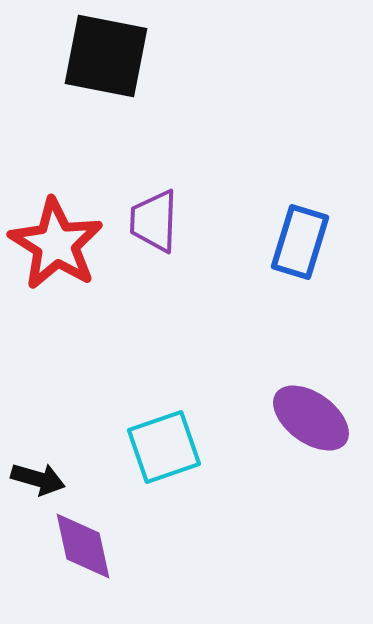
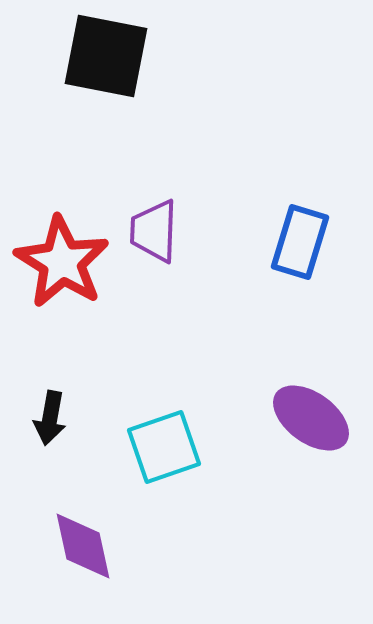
purple trapezoid: moved 10 px down
red star: moved 6 px right, 18 px down
black arrow: moved 12 px right, 61 px up; rotated 84 degrees clockwise
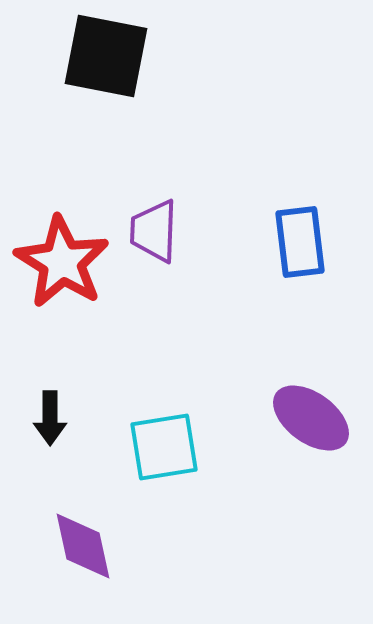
blue rectangle: rotated 24 degrees counterclockwise
black arrow: rotated 10 degrees counterclockwise
cyan square: rotated 10 degrees clockwise
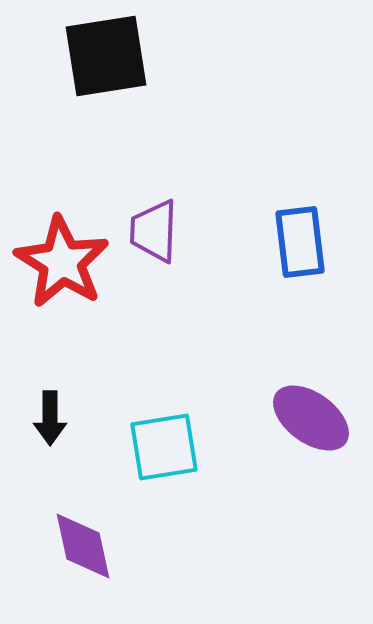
black square: rotated 20 degrees counterclockwise
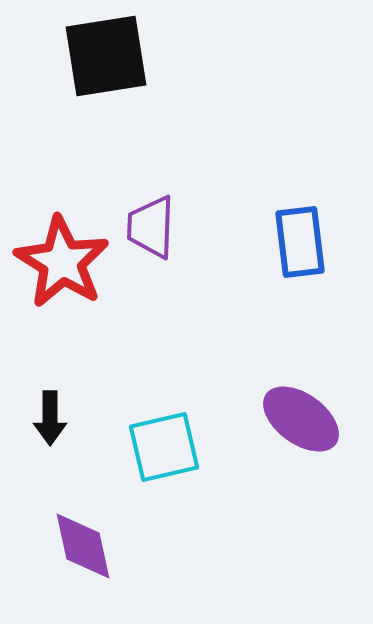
purple trapezoid: moved 3 px left, 4 px up
purple ellipse: moved 10 px left, 1 px down
cyan square: rotated 4 degrees counterclockwise
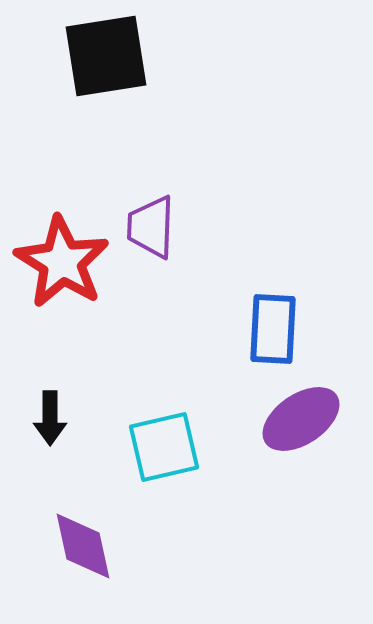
blue rectangle: moved 27 px left, 87 px down; rotated 10 degrees clockwise
purple ellipse: rotated 70 degrees counterclockwise
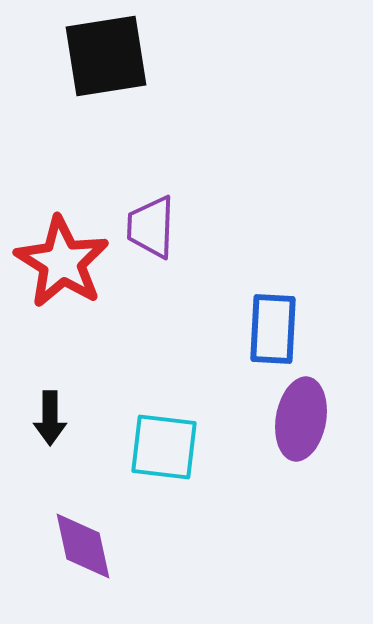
purple ellipse: rotated 46 degrees counterclockwise
cyan square: rotated 20 degrees clockwise
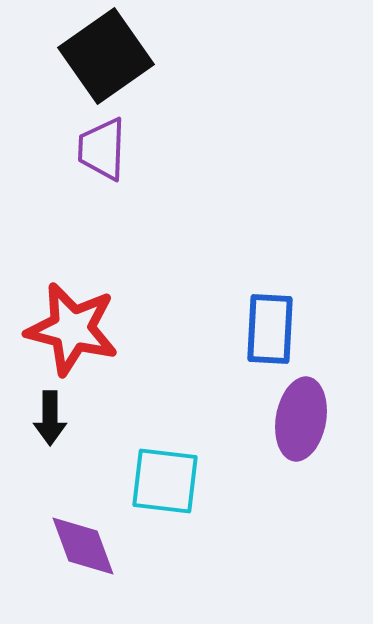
black square: rotated 26 degrees counterclockwise
purple trapezoid: moved 49 px left, 78 px up
red star: moved 10 px right, 67 px down; rotated 18 degrees counterclockwise
blue rectangle: moved 3 px left
cyan square: moved 1 px right, 34 px down
purple diamond: rotated 8 degrees counterclockwise
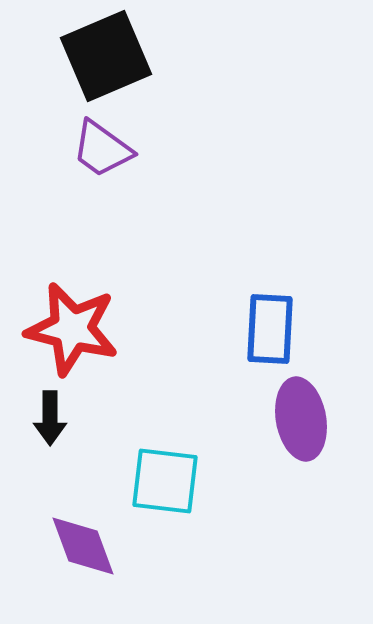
black square: rotated 12 degrees clockwise
purple trapezoid: rotated 56 degrees counterclockwise
purple ellipse: rotated 20 degrees counterclockwise
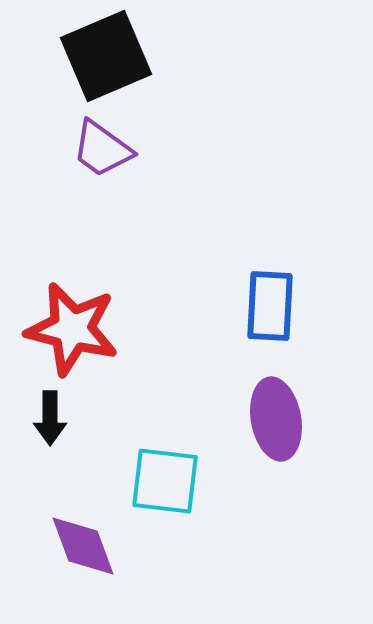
blue rectangle: moved 23 px up
purple ellipse: moved 25 px left
